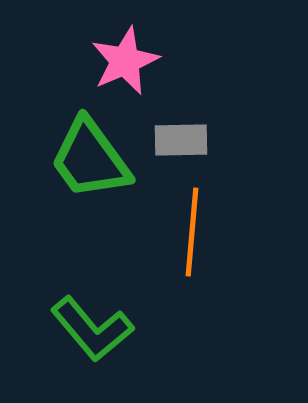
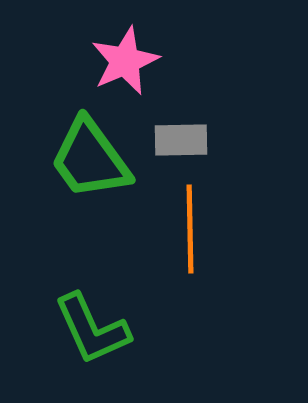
orange line: moved 2 px left, 3 px up; rotated 6 degrees counterclockwise
green L-shape: rotated 16 degrees clockwise
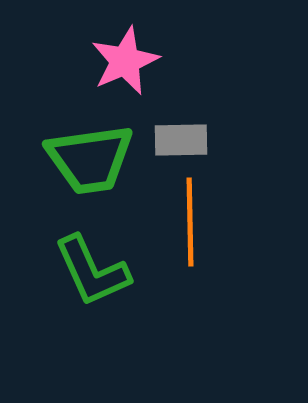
green trapezoid: rotated 62 degrees counterclockwise
orange line: moved 7 px up
green L-shape: moved 58 px up
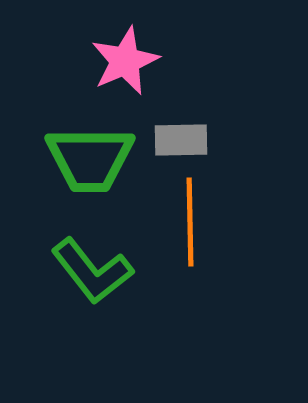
green trapezoid: rotated 8 degrees clockwise
green L-shape: rotated 14 degrees counterclockwise
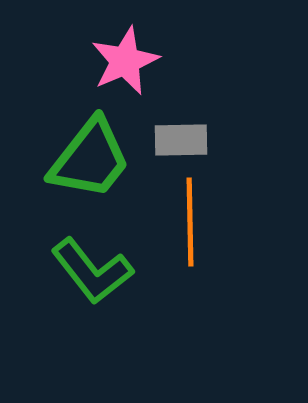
green trapezoid: rotated 52 degrees counterclockwise
